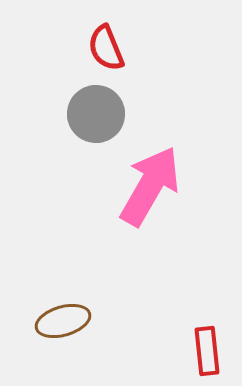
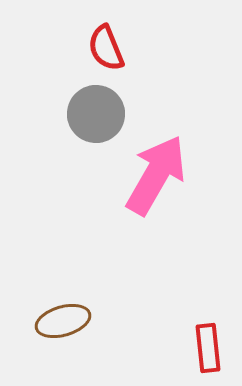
pink arrow: moved 6 px right, 11 px up
red rectangle: moved 1 px right, 3 px up
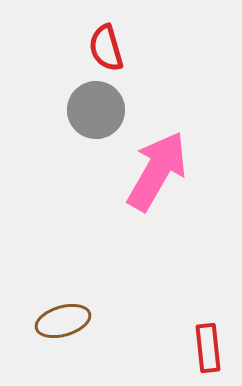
red semicircle: rotated 6 degrees clockwise
gray circle: moved 4 px up
pink arrow: moved 1 px right, 4 px up
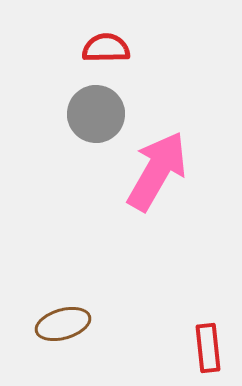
red semicircle: rotated 105 degrees clockwise
gray circle: moved 4 px down
brown ellipse: moved 3 px down
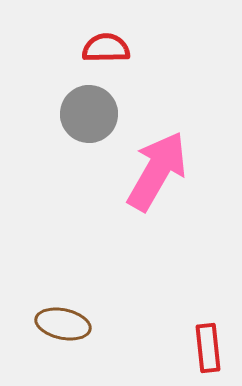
gray circle: moved 7 px left
brown ellipse: rotated 28 degrees clockwise
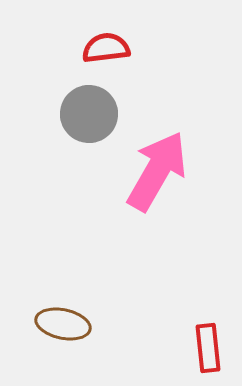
red semicircle: rotated 6 degrees counterclockwise
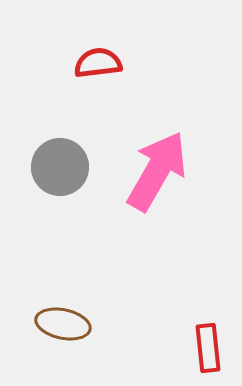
red semicircle: moved 8 px left, 15 px down
gray circle: moved 29 px left, 53 px down
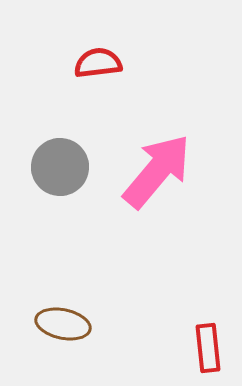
pink arrow: rotated 10 degrees clockwise
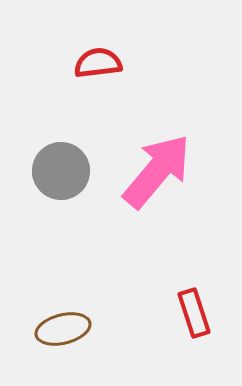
gray circle: moved 1 px right, 4 px down
brown ellipse: moved 5 px down; rotated 26 degrees counterclockwise
red rectangle: moved 14 px left, 35 px up; rotated 12 degrees counterclockwise
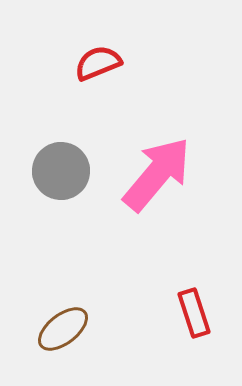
red semicircle: rotated 15 degrees counterclockwise
pink arrow: moved 3 px down
brown ellipse: rotated 24 degrees counterclockwise
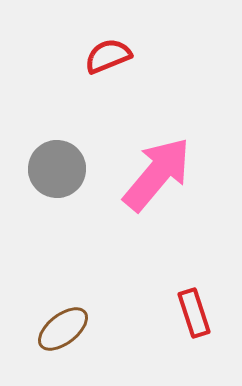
red semicircle: moved 10 px right, 7 px up
gray circle: moved 4 px left, 2 px up
